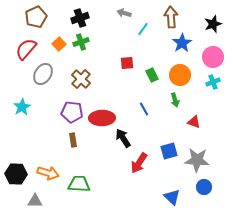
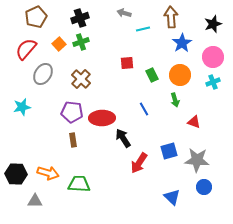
cyan line: rotated 40 degrees clockwise
cyan star: rotated 18 degrees clockwise
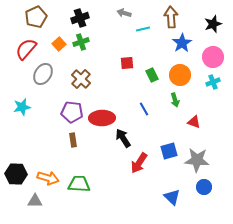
orange arrow: moved 5 px down
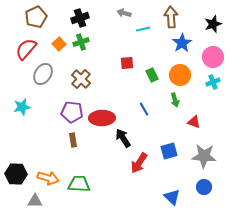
gray star: moved 7 px right, 4 px up
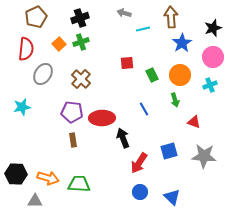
black star: moved 4 px down
red semicircle: rotated 145 degrees clockwise
cyan cross: moved 3 px left, 3 px down
black arrow: rotated 12 degrees clockwise
blue circle: moved 64 px left, 5 px down
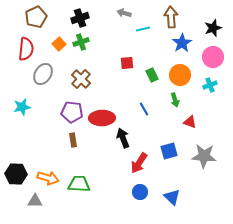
red triangle: moved 4 px left
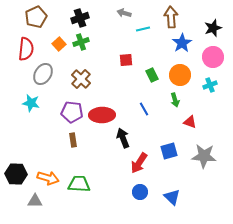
red square: moved 1 px left, 3 px up
cyan star: moved 9 px right, 4 px up; rotated 24 degrees clockwise
red ellipse: moved 3 px up
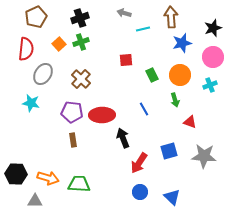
blue star: rotated 18 degrees clockwise
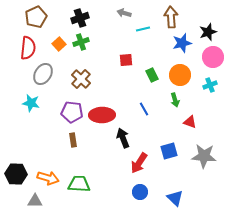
black star: moved 5 px left, 4 px down
red semicircle: moved 2 px right, 1 px up
blue triangle: moved 3 px right, 1 px down
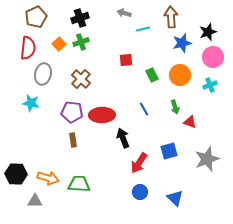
gray ellipse: rotated 20 degrees counterclockwise
green arrow: moved 7 px down
gray star: moved 3 px right, 3 px down; rotated 25 degrees counterclockwise
